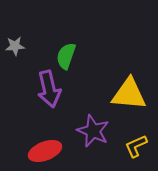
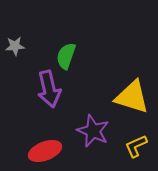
yellow triangle: moved 3 px right, 3 px down; rotated 12 degrees clockwise
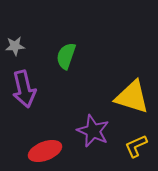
purple arrow: moved 25 px left
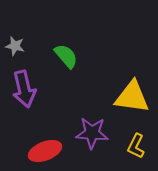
gray star: rotated 18 degrees clockwise
green semicircle: rotated 120 degrees clockwise
yellow triangle: rotated 9 degrees counterclockwise
purple star: moved 1 px left, 2 px down; rotated 20 degrees counterclockwise
yellow L-shape: rotated 40 degrees counterclockwise
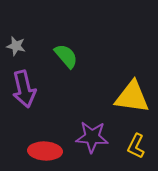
gray star: moved 1 px right
purple star: moved 4 px down
red ellipse: rotated 24 degrees clockwise
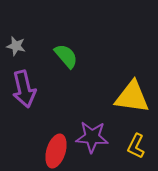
red ellipse: moved 11 px right; rotated 76 degrees counterclockwise
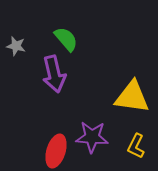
green semicircle: moved 17 px up
purple arrow: moved 30 px right, 15 px up
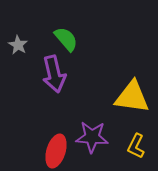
gray star: moved 2 px right, 1 px up; rotated 18 degrees clockwise
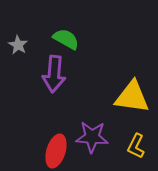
green semicircle: rotated 20 degrees counterclockwise
purple arrow: rotated 18 degrees clockwise
